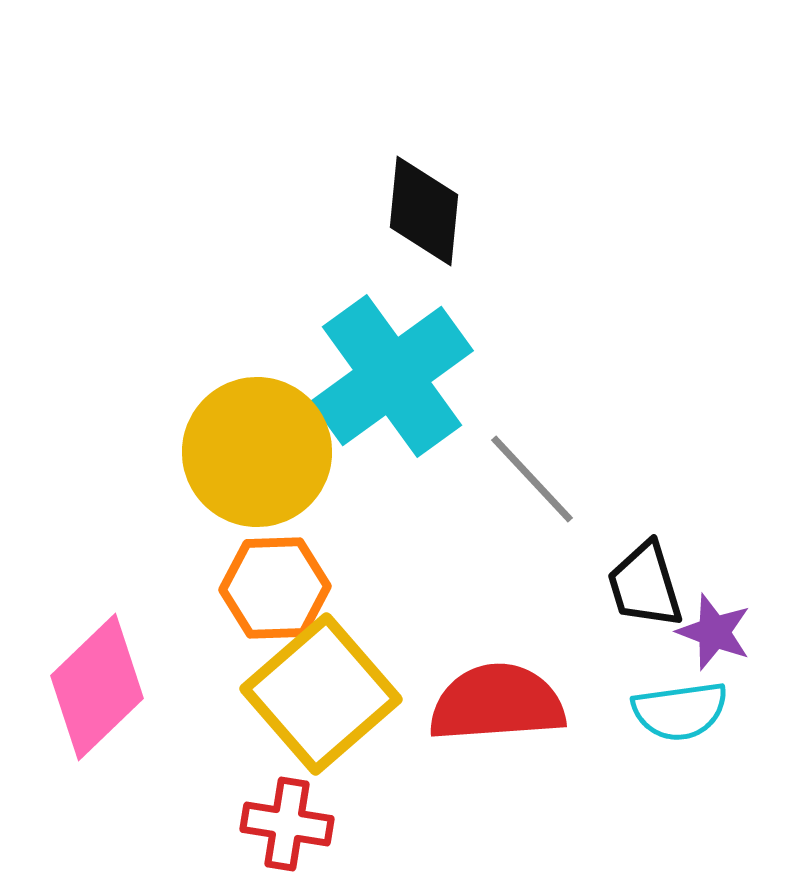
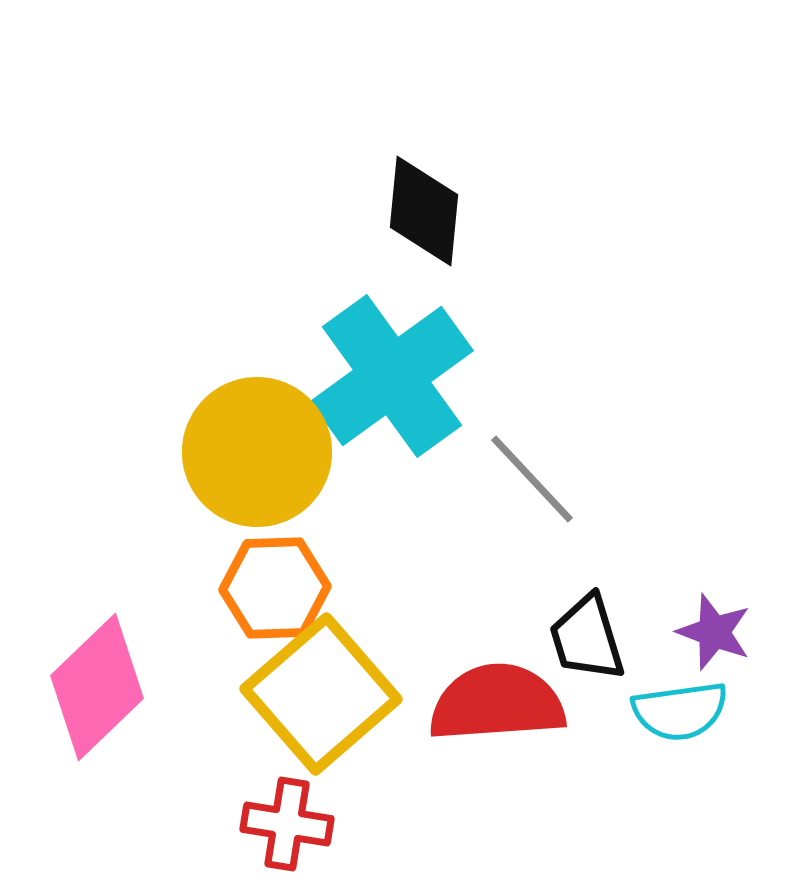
black trapezoid: moved 58 px left, 53 px down
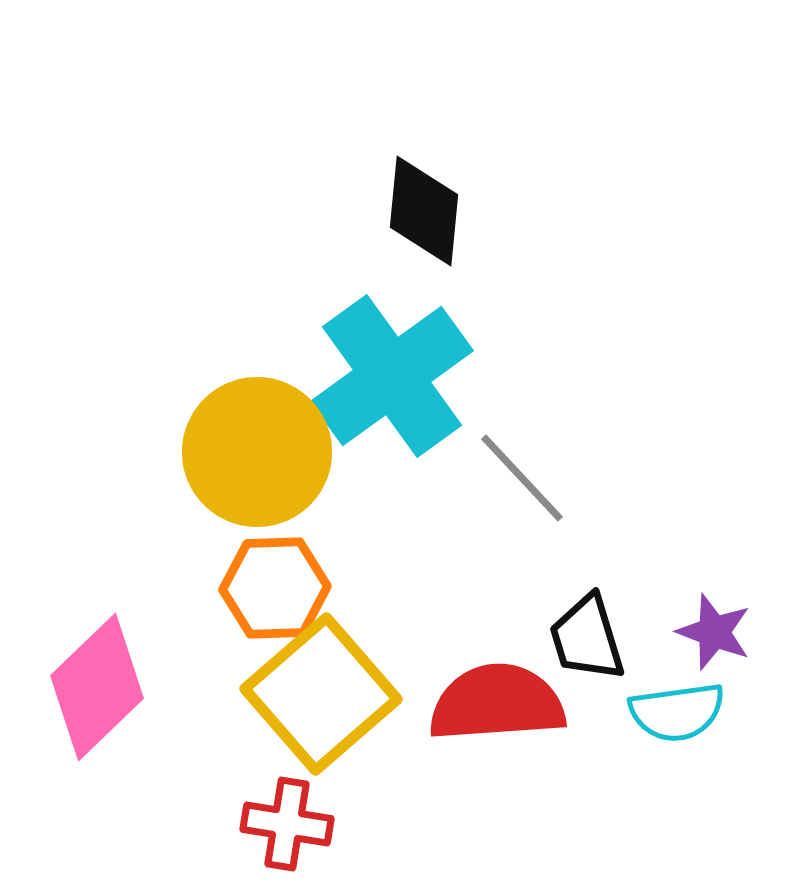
gray line: moved 10 px left, 1 px up
cyan semicircle: moved 3 px left, 1 px down
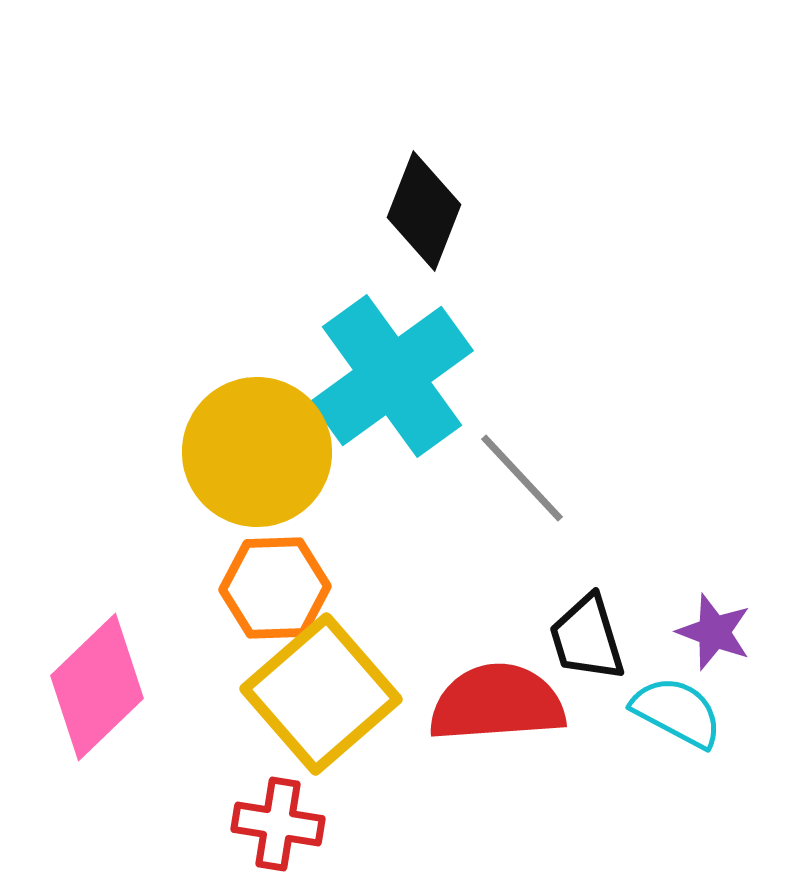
black diamond: rotated 16 degrees clockwise
cyan semicircle: rotated 144 degrees counterclockwise
red cross: moved 9 px left
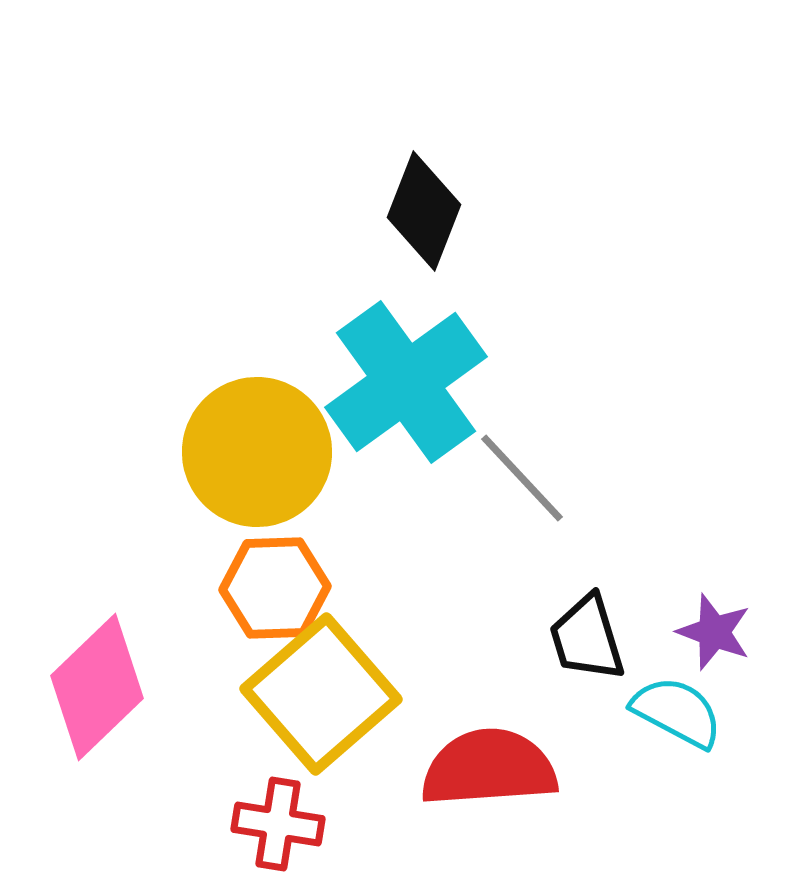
cyan cross: moved 14 px right, 6 px down
red semicircle: moved 8 px left, 65 px down
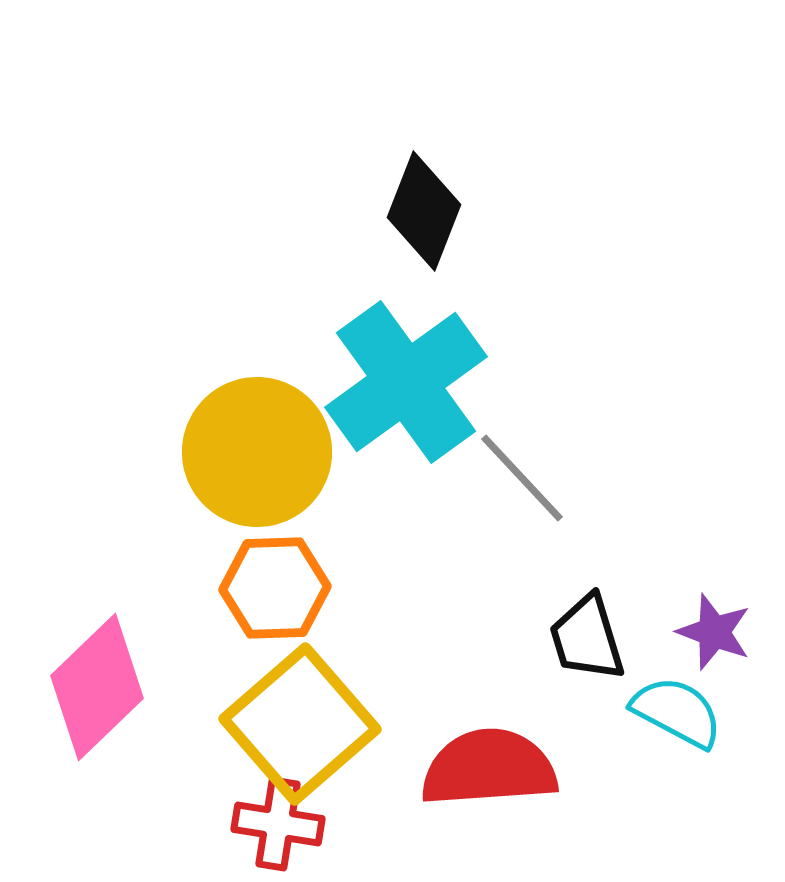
yellow square: moved 21 px left, 30 px down
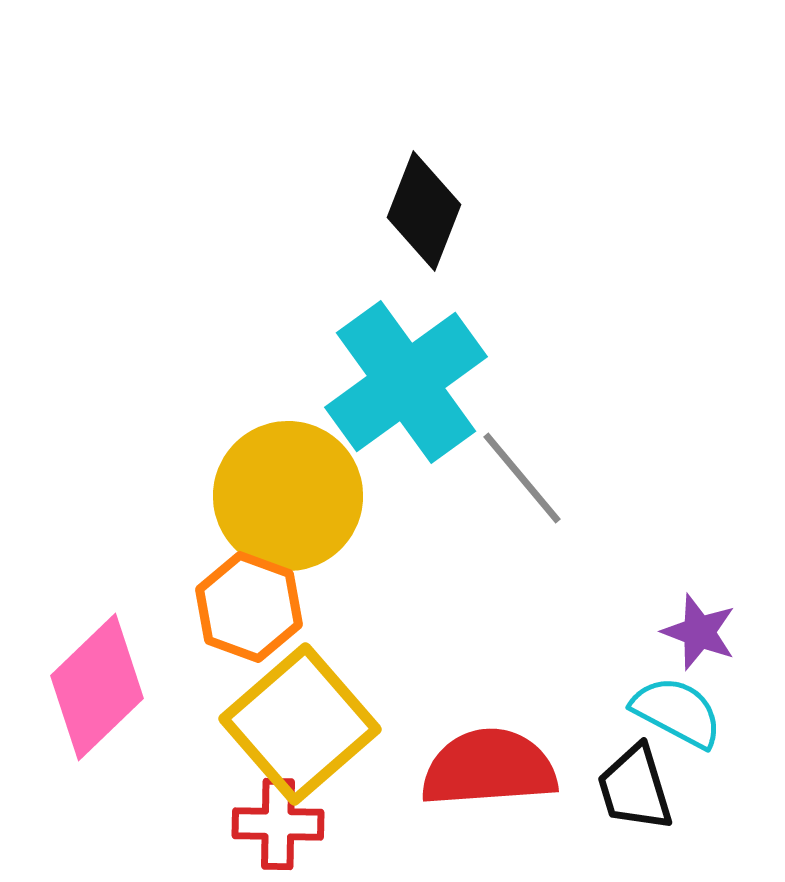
yellow circle: moved 31 px right, 44 px down
gray line: rotated 3 degrees clockwise
orange hexagon: moved 26 px left, 19 px down; rotated 22 degrees clockwise
purple star: moved 15 px left
black trapezoid: moved 48 px right, 150 px down
red cross: rotated 8 degrees counterclockwise
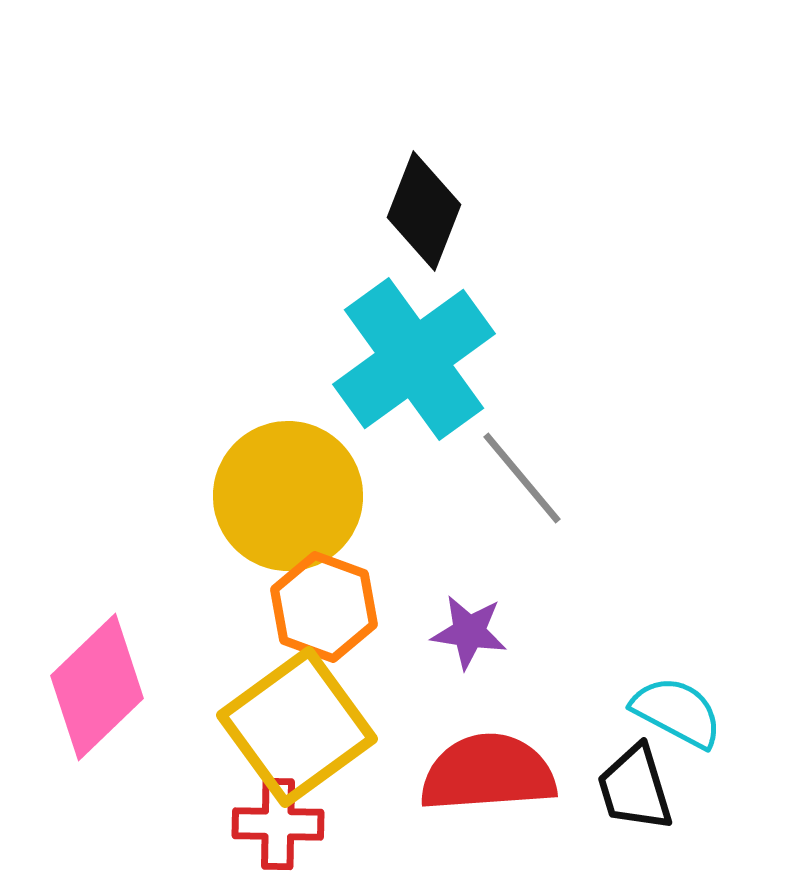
cyan cross: moved 8 px right, 23 px up
orange hexagon: moved 75 px right
purple star: moved 230 px left; rotated 12 degrees counterclockwise
yellow square: moved 3 px left, 3 px down; rotated 5 degrees clockwise
red semicircle: moved 1 px left, 5 px down
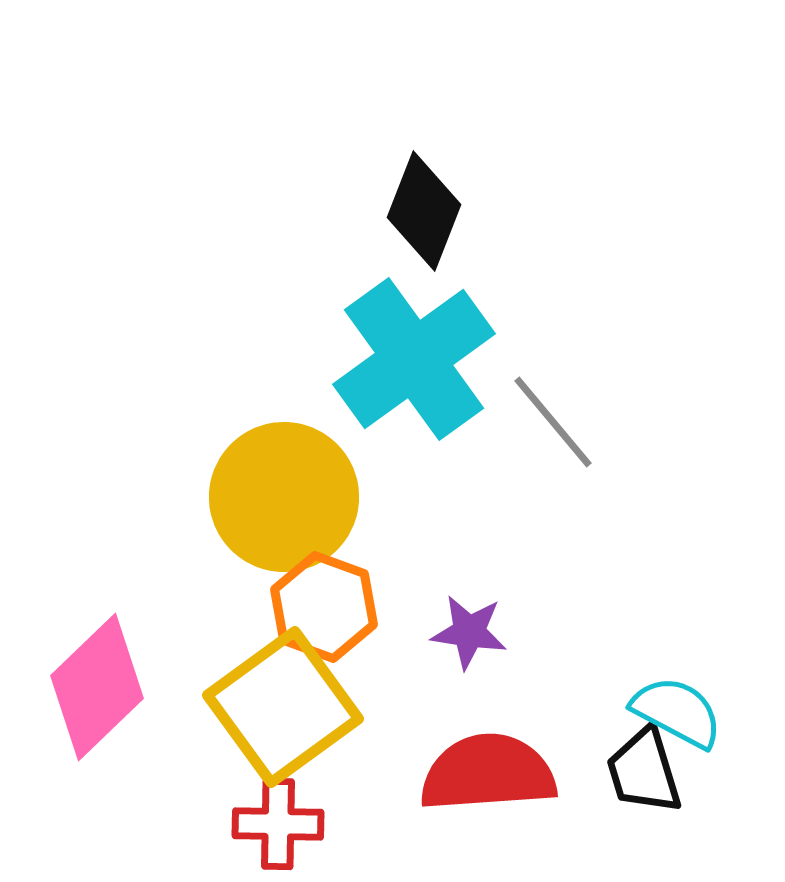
gray line: moved 31 px right, 56 px up
yellow circle: moved 4 px left, 1 px down
yellow square: moved 14 px left, 20 px up
black trapezoid: moved 9 px right, 17 px up
